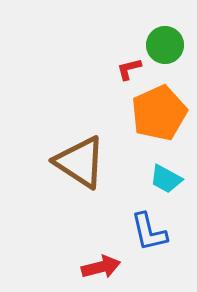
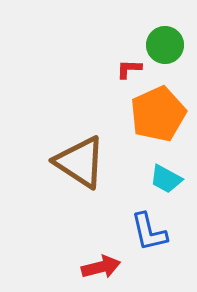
red L-shape: rotated 16 degrees clockwise
orange pentagon: moved 1 px left, 1 px down
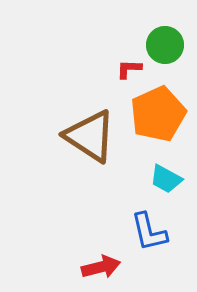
brown triangle: moved 10 px right, 26 px up
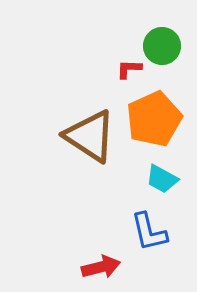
green circle: moved 3 px left, 1 px down
orange pentagon: moved 4 px left, 5 px down
cyan trapezoid: moved 4 px left
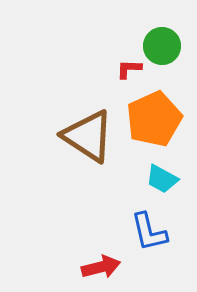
brown triangle: moved 2 px left
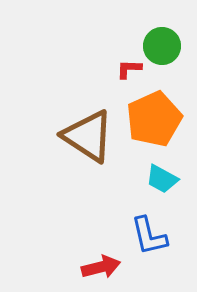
blue L-shape: moved 4 px down
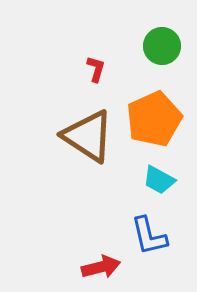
red L-shape: moved 33 px left; rotated 104 degrees clockwise
cyan trapezoid: moved 3 px left, 1 px down
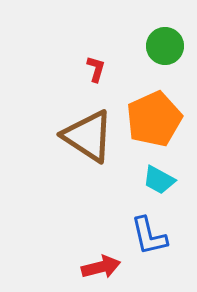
green circle: moved 3 px right
